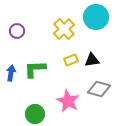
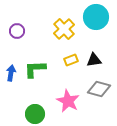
black triangle: moved 2 px right
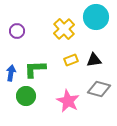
green circle: moved 9 px left, 18 px up
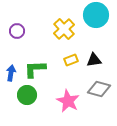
cyan circle: moved 2 px up
green circle: moved 1 px right, 1 px up
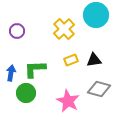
green circle: moved 1 px left, 2 px up
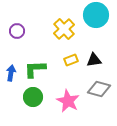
green circle: moved 7 px right, 4 px down
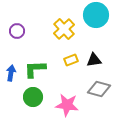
pink star: moved 1 px left, 4 px down; rotated 20 degrees counterclockwise
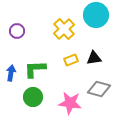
black triangle: moved 2 px up
pink star: moved 3 px right, 2 px up
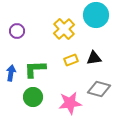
pink star: rotated 15 degrees counterclockwise
